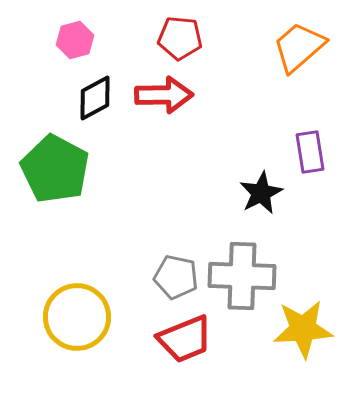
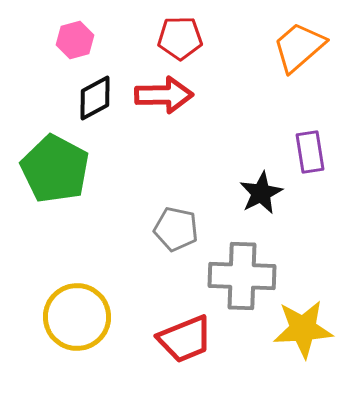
red pentagon: rotated 6 degrees counterclockwise
gray pentagon: moved 48 px up
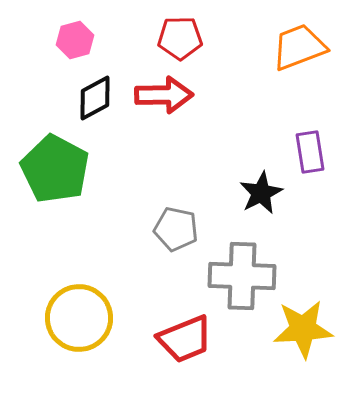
orange trapezoid: rotated 20 degrees clockwise
yellow circle: moved 2 px right, 1 px down
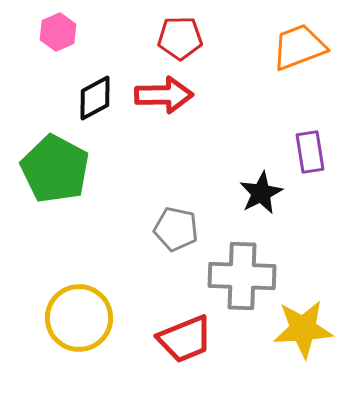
pink hexagon: moved 17 px left, 8 px up; rotated 9 degrees counterclockwise
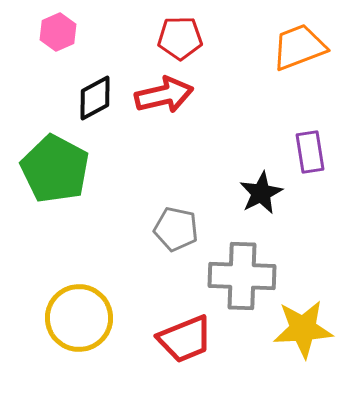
red arrow: rotated 12 degrees counterclockwise
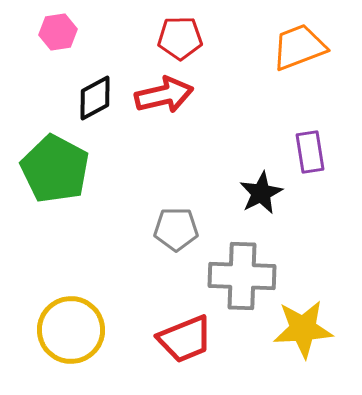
pink hexagon: rotated 15 degrees clockwise
gray pentagon: rotated 12 degrees counterclockwise
yellow circle: moved 8 px left, 12 px down
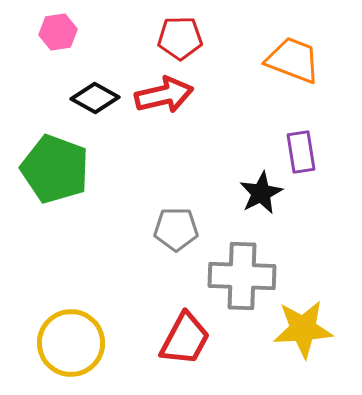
orange trapezoid: moved 6 px left, 13 px down; rotated 42 degrees clockwise
black diamond: rotated 57 degrees clockwise
purple rectangle: moved 9 px left
green pentagon: rotated 8 degrees counterclockwise
yellow circle: moved 13 px down
red trapezoid: rotated 40 degrees counterclockwise
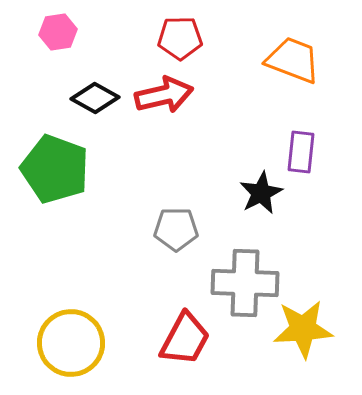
purple rectangle: rotated 15 degrees clockwise
gray cross: moved 3 px right, 7 px down
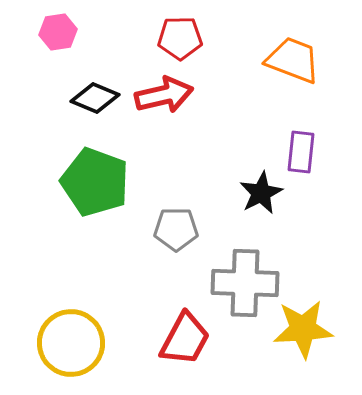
black diamond: rotated 6 degrees counterclockwise
green pentagon: moved 40 px right, 13 px down
